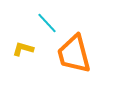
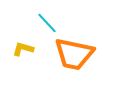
orange trapezoid: rotated 63 degrees counterclockwise
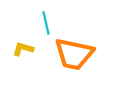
cyan line: moved 1 px left; rotated 30 degrees clockwise
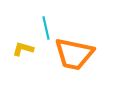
cyan line: moved 5 px down
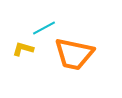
cyan line: moved 2 px left; rotated 75 degrees clockwise
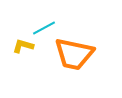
yellow L-shape: moved 3 px up
